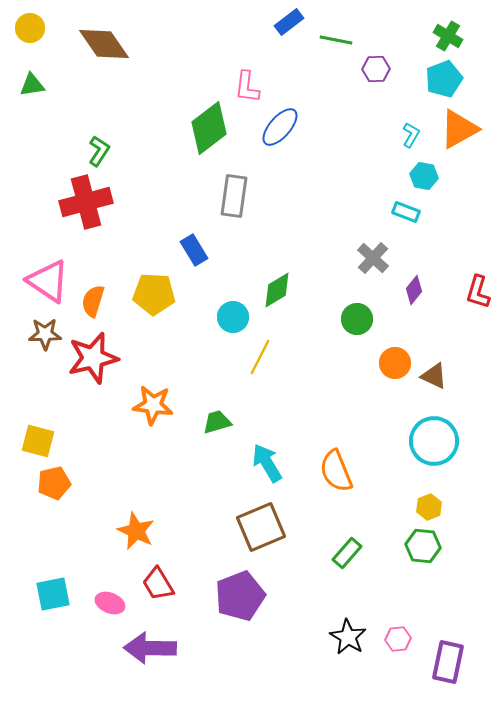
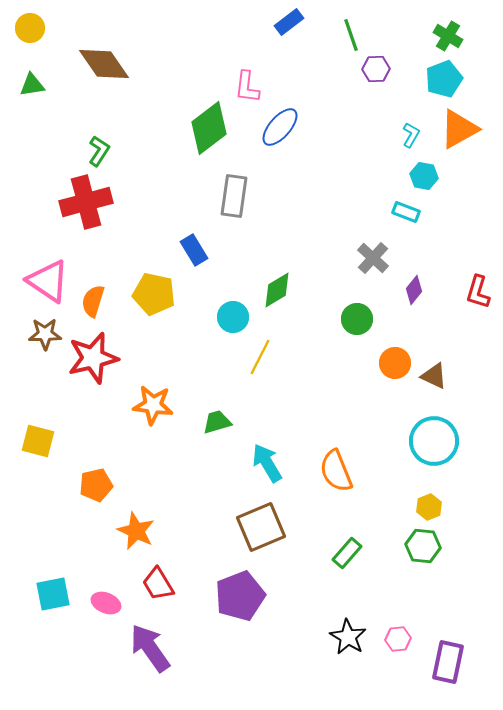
green line at (336, 40): moved 15 px right, 5 px up; rotated 60 degrees clockwise
brown diamond at (104, 44): moved 20 px down
yellow pentagon at (154, 294): rotated 9 degrees clockwise
orange pentagon at (54, 483): moved 42 px right, 2 px down
pink ellipse at (110, 603): moved 4 px left
purple arrow at (150, 648): rotated 54 degrees clockwise
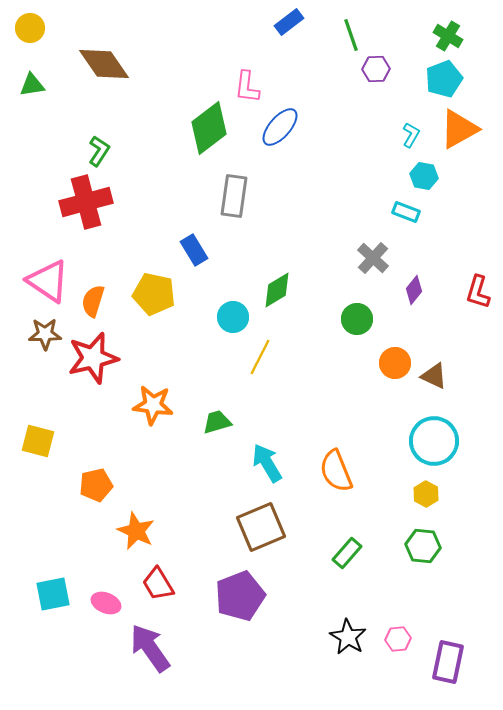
yellow hexagon at (429, 507): moved 3 px left, 13 px up; rotated 10 degrees counterclockwise
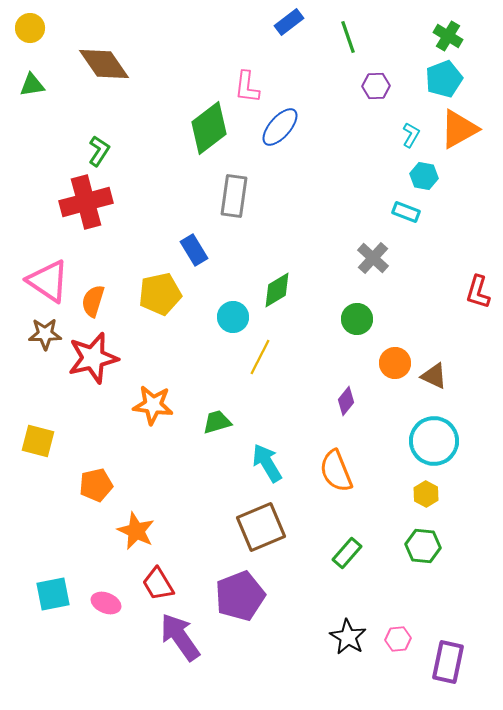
green line at (351, 35): moved 3 px left, 2 px down
purple hexagon at (376, 69): moved 17 px down
purple diamond at (414, 290): moved 68 px left, 111 px down
yellow pentagon at (154, 294): moved 6 px right; rotated 24 degrees counterclockwise
purple arrow at (150, 648): moved 30 px right, 11 px up
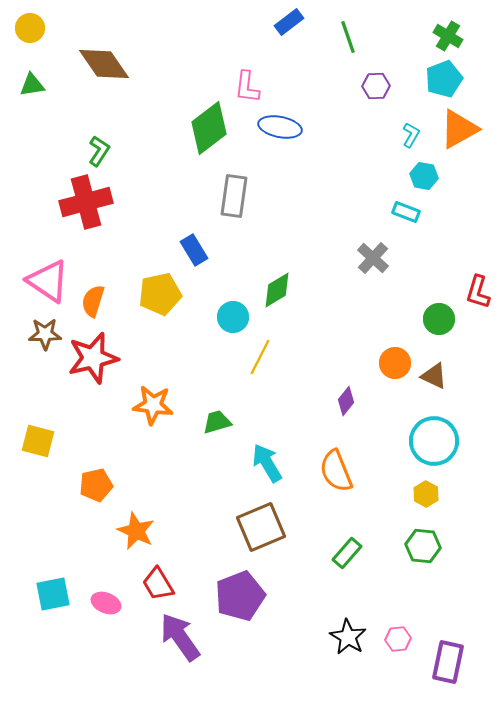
blue ellipse at (280, 127): rotated 60 degrees clockwise
green circle at (357, 319): moved 82 px right
